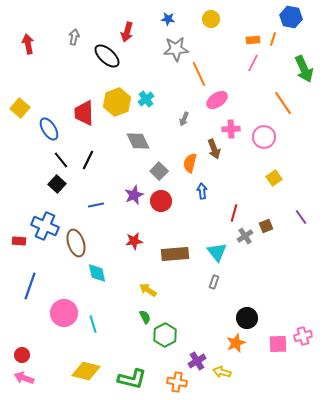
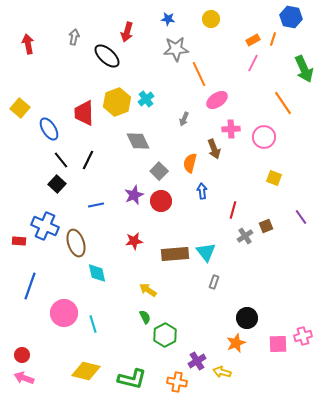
orange rectangle at (253, 40): rotated 24 degrees counterclockwise
yellow square at (274, 178): rotated 35 degrees counterclockwise
red line at (234, 213): moved 1 px left, 3 px up
cyan triangle at (217, 252): moved 11 px left
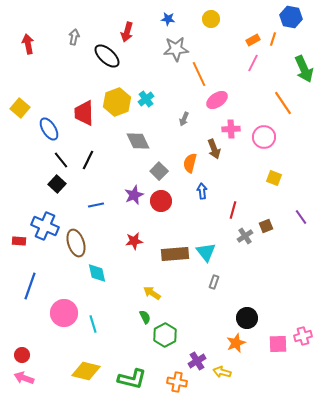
yellow arrow at (148, 290): moved 4 px right, 3 px down
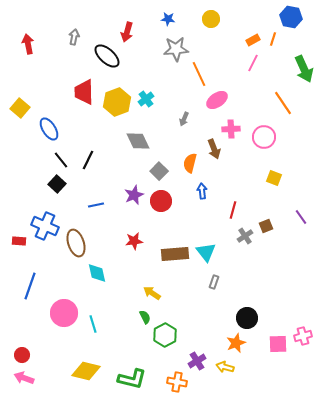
red trapezoid at (84, 113): moved 21 px up
yellow arrow at (222, 372): moved 3 px right, 5 px up
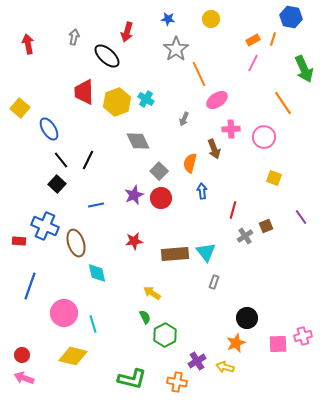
gray star at (176, 49): rotated 30 degrees counterclockwise
cyan cross at (146, 99): rotated 21 degrees counterclockwise
red circle at (161, 201): moved 3 px up
yellow diamond at (86, 371): moved 13 px left, 15 px up
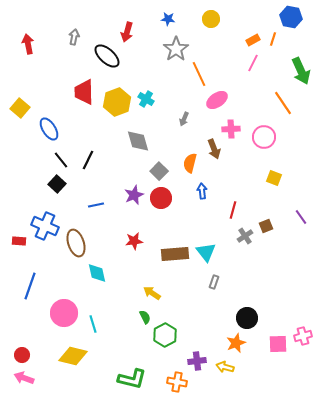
green arrow at (304, 69): moved 3 px left, 2 px down
gray diamond at (138, 141): rotated 10 degrees clockwise
purple cross at (197, 361): rotated 24 degrees clockwise
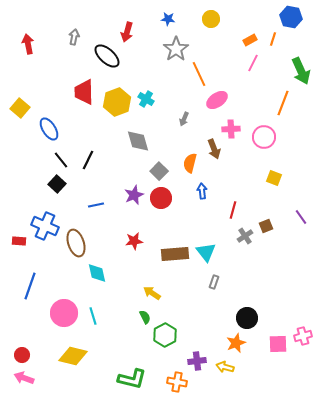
orange rectangle at (253, 40): moved 3 px left
orange line at (283, 103): rotated 55 degrees clockwise
cyan line at (93, 324): moved 8 px up
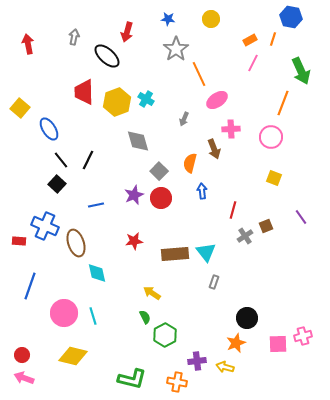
pink circle at (264, 137): moved 7 px right
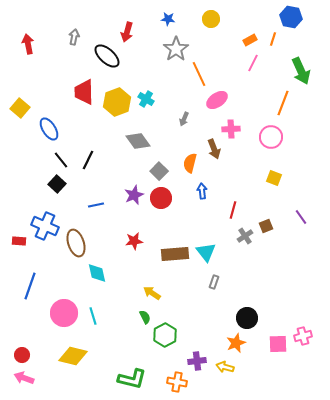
gray diamond at (138, 141): rotated 20 degrees counterclockwise
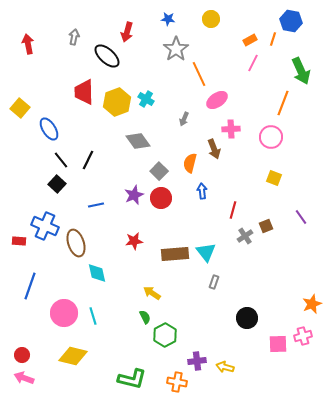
blue hexagon at (291, 17): moved 4 px down
orange star at (236, 343): moved 76 px right, 39 px up
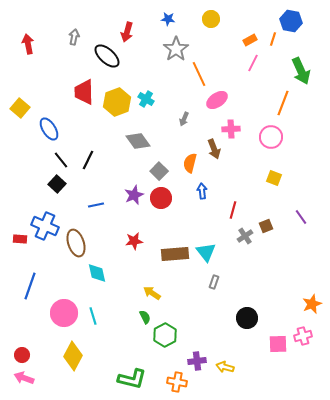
red rectangle at (19, 241): moved 1 px right, 2 px up
yellow diamond at (73, 356): rotated 76 degrees counterclockwise
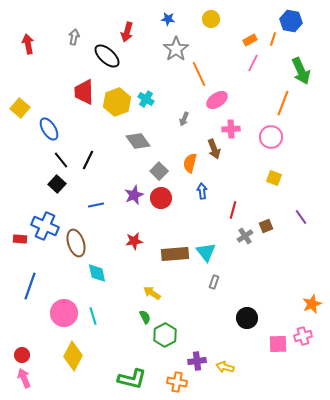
pink arrow at (24, 378): rotated 48 degrees clockwise
